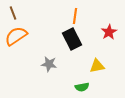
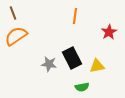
black rectangle: moved 19 px down
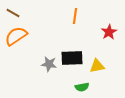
brown line: rotated 40 degrees counterclockwise
black rectangle: rotated 65 degrees counterclockwise
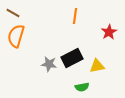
orange semicircle: rotated 40 degrees counterclockwise
black rectangle: rotated 25 degrees counterclockwise
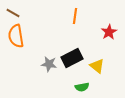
orange semicircle: rotated 25 degrees counterclockwise
yellow triangle: rotated 49 degrees clockwise
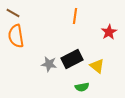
black rectangle: moved 1 px down
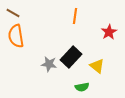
black rectangle: moved 1 px left, 2 px up; rotated 20 degrees counterclockwise
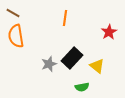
orange line: moved 10 px left, 2 px down
black rectangle: moved 1 px right, 1 px down
gray star: rotated 28 degrees counterclockwise
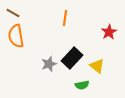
green semicircle: moved 2 px up
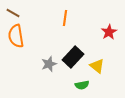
black rectangle: moved 1 px right, 1 px up
